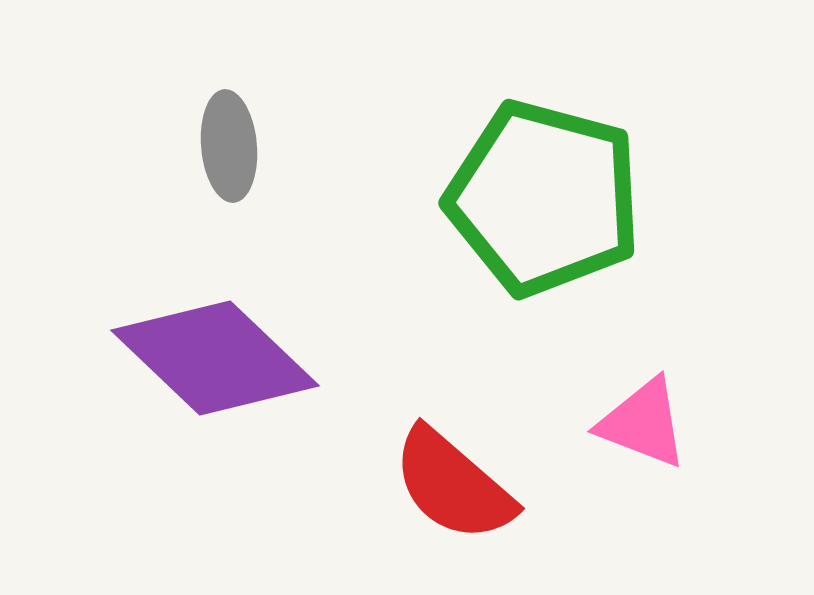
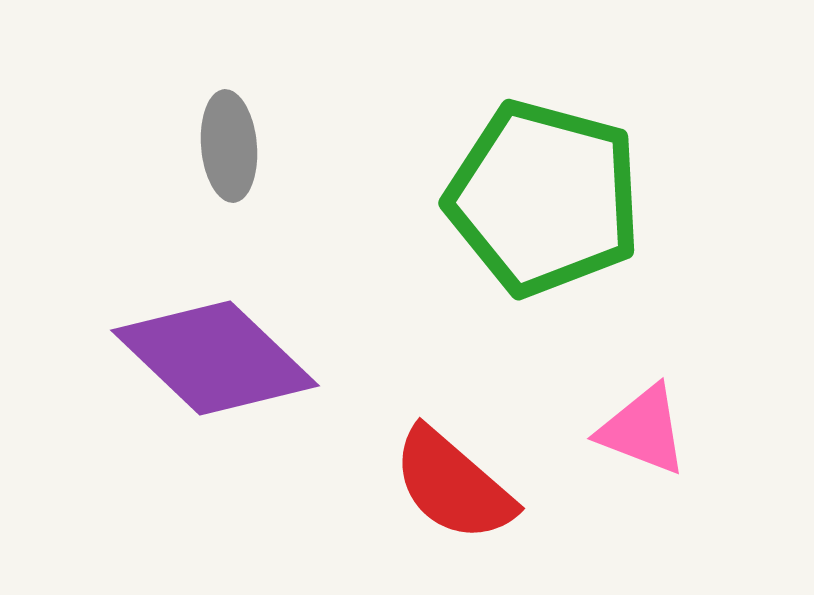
pink triangle: moved 7 px down
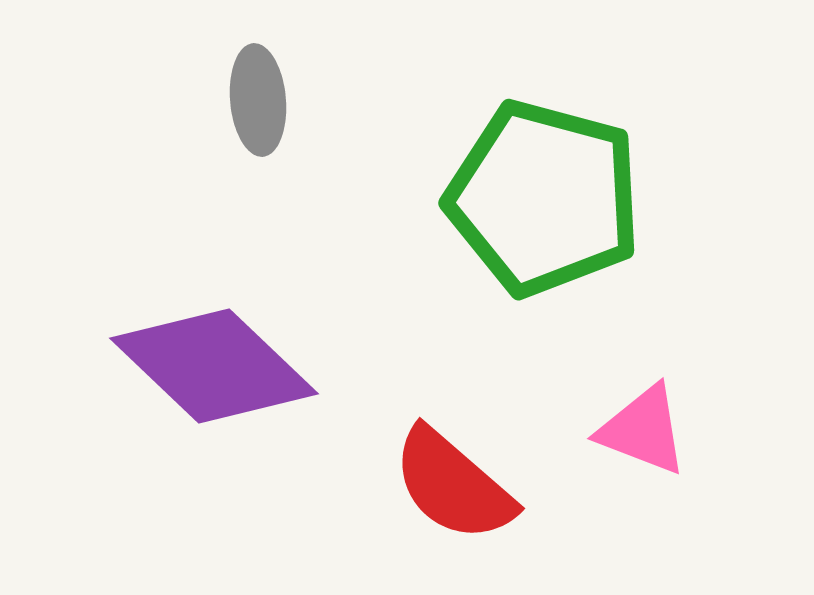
gray ellipse: moved 29 px right, 46 px up
purple diamond: moved 1 px left, 8 px down
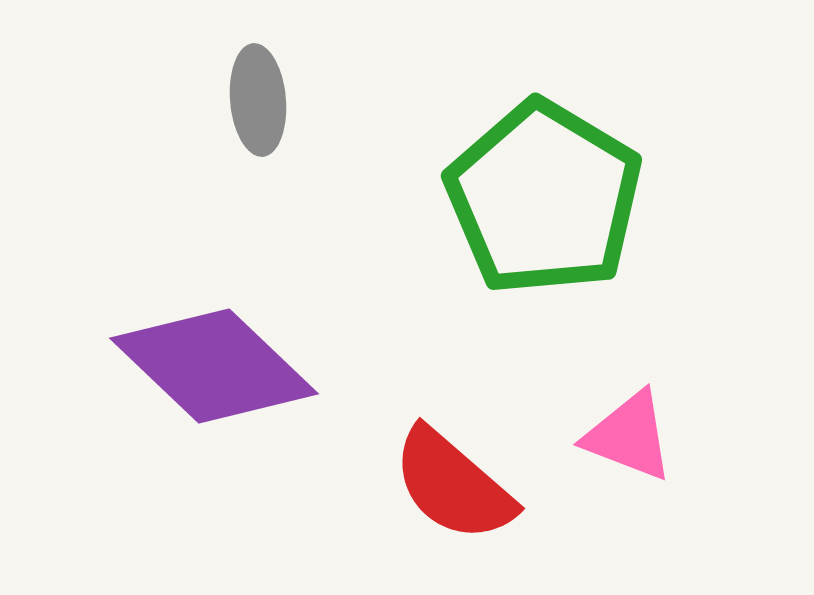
green pentagon: rotated 16 degrees clockwise
pink triangle: moved 14 px left, 6 px down
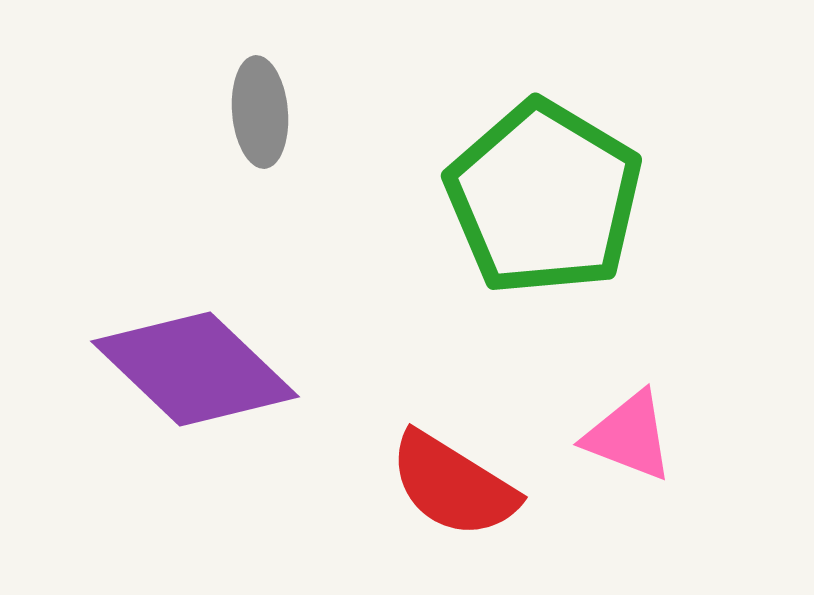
gray ellipse: moved 2 px right, 12 px down
purple diamond: moved 19 px left, 3 px down
red semicircle: rotated 9 degrees counterclockwise
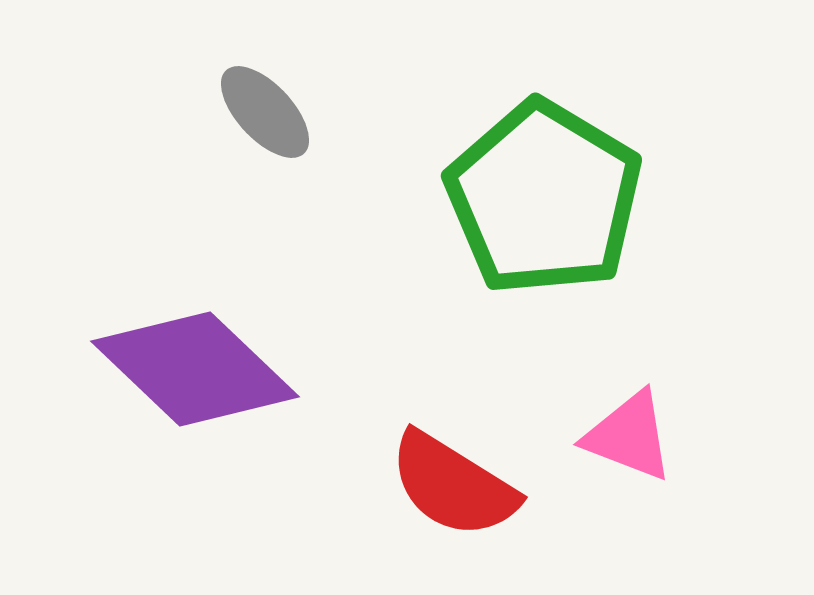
gray ellipse: moved 5 px right; rotated 38 degrees counterclockwise
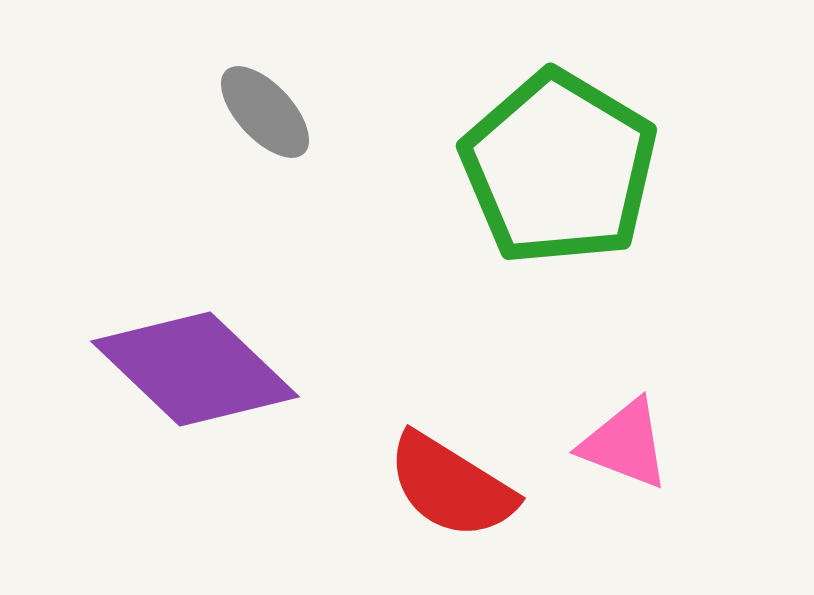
green pentagon: moved 15 px right, 30 px up
pink triangle: moved 4 px left, 8 px down
red semicircle: moved 2 px left, 1 px down
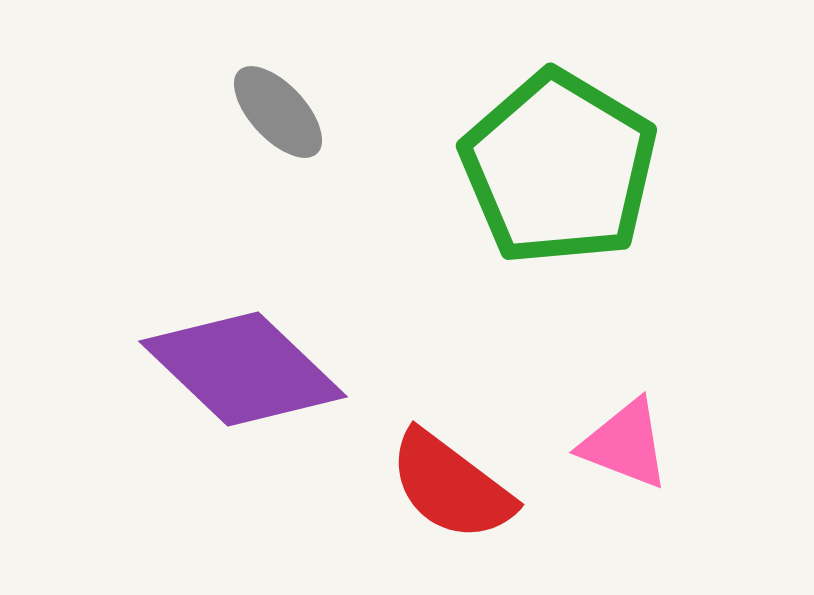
gray ellipse: moved 13 px right
purple diamond: moved 48 px right
red semicircle: rotated 5 degrees clockwise
